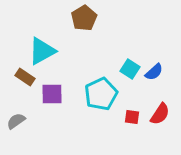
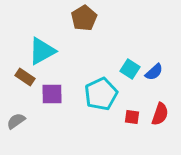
red semicircle: rotated 15 degrees counterclockwise
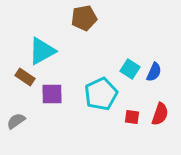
brown pentagon: rotated 20 degrees clockwise
blue semicircle: rotated 24 degrees counterclockwise
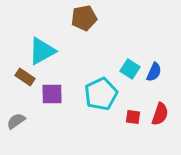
red square: moved 1 px right
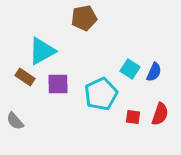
purple square: moved 6 px right, 10 px up
gray semicircle: moved 1 px left; rotated 96 degrees counterclockwise
